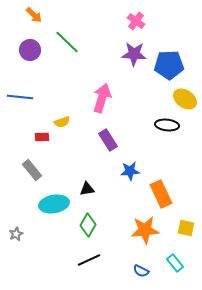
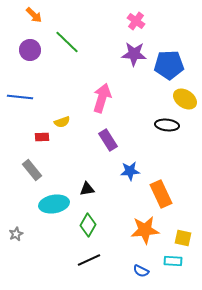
yellow square: moved 3 px left, 10 px down
cyan rectangle: moved 2 px left, 2 px up; rotated 48 degrees counterclockwise
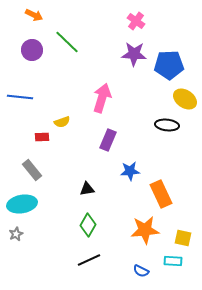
orange arrow: rotated 18 degrees counterclockwise
purple circle: moved 2 px right
purple rectangle: rotated 55 degrees clockwise
cyan ellipse: moved 32 px left
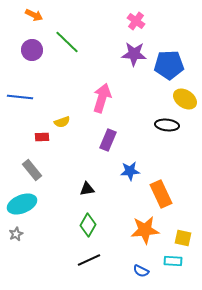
cyan ellipse: rotated 12 degrees counterclockwise
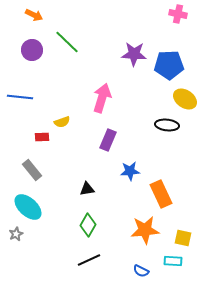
pink cross: moved 42 px right, 7 px up; rotated 24 degrees counterclockwise
cyan ellipse: moved 6 px right, 3 px down; rotated 64 degrees clockwise
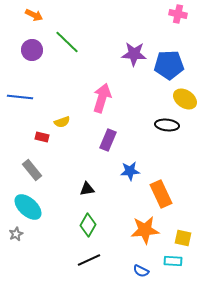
red rectangle: rotated 16 degrees clockwise
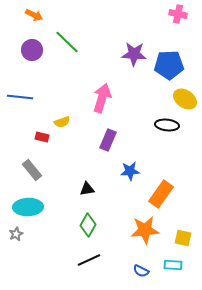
orange rectangle: rotated 60 degrees clockwise
cyan ellipse: rotated 44 degrees counterclockwise
cyan rectangle: moved 4 px down
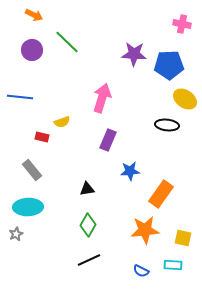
pink cross: moved 4 px right, 10 px down
